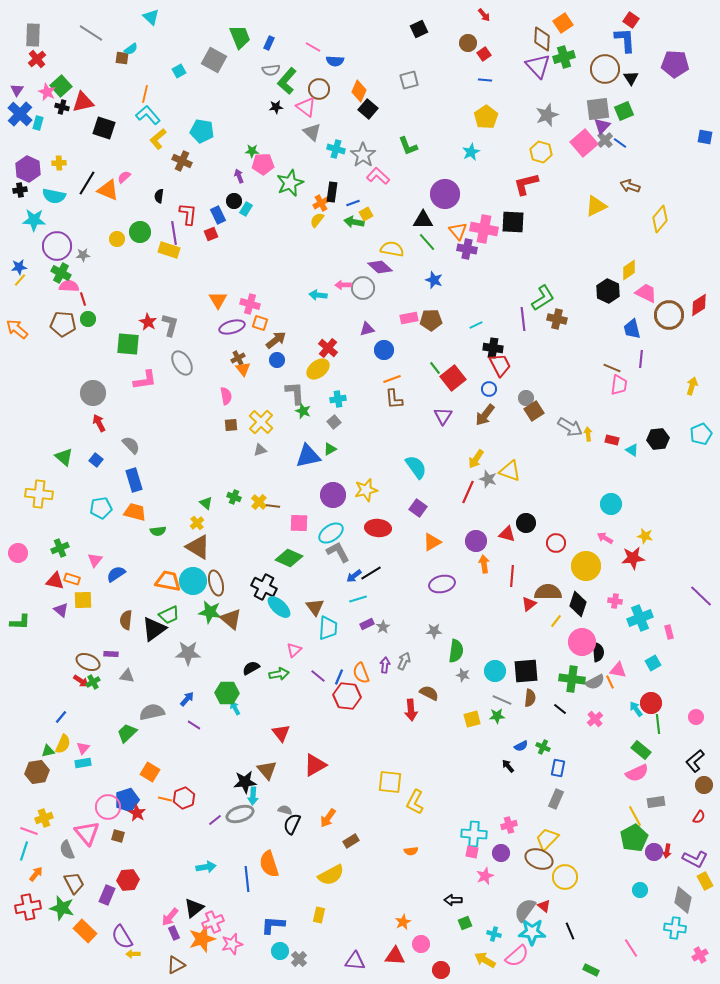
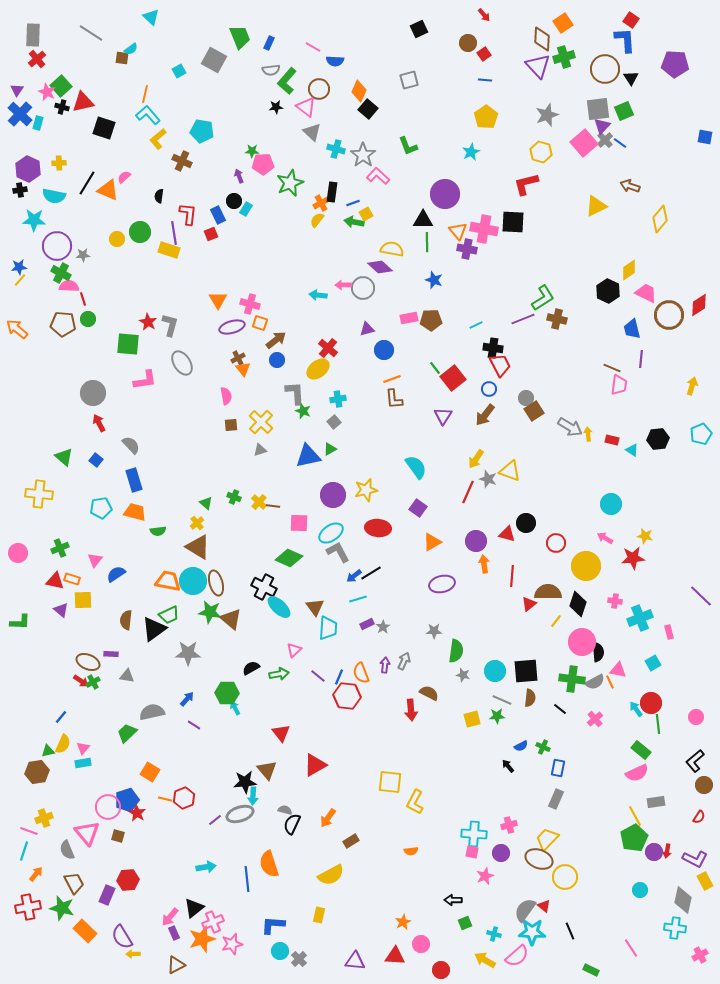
green line at (427, 242): rotated 42 degrees clockwise
purple line at (523, 319): rotated 75 degrees clockwise
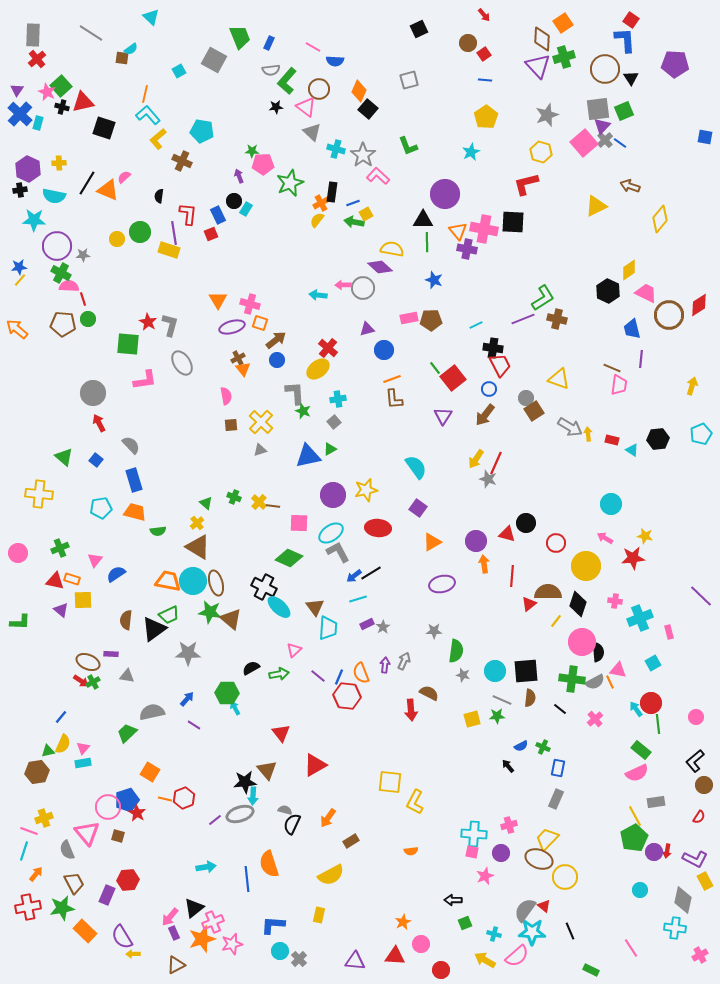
yellow triangle at (510, 471): moved 49 px right, 92 px up
red line at (468, 492): moved 28 px right, 29 px up
green star at (62, 908): rotated 25 degrees counterclockwise
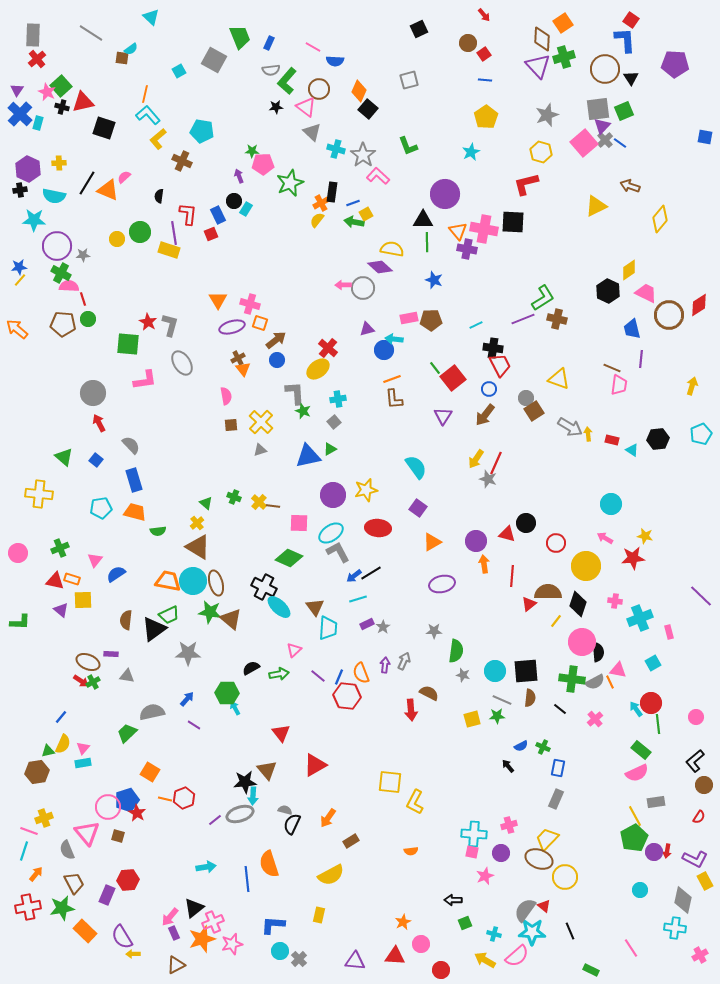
cyan arrow at (318, 295): moved 76 px right, 44 px down
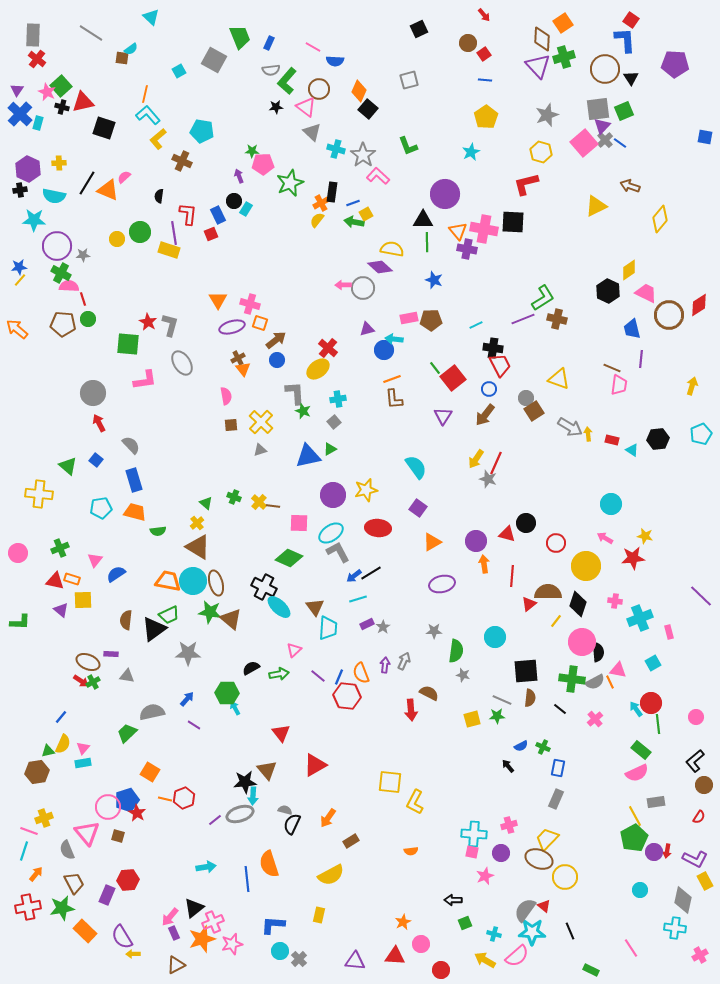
red cross at (37, 59): rotated 12 degrees counterclockwise
green triangle at (64, 457): moved 4 px right, 9 px down
cyan circle at (495, 671): moved 34 px up
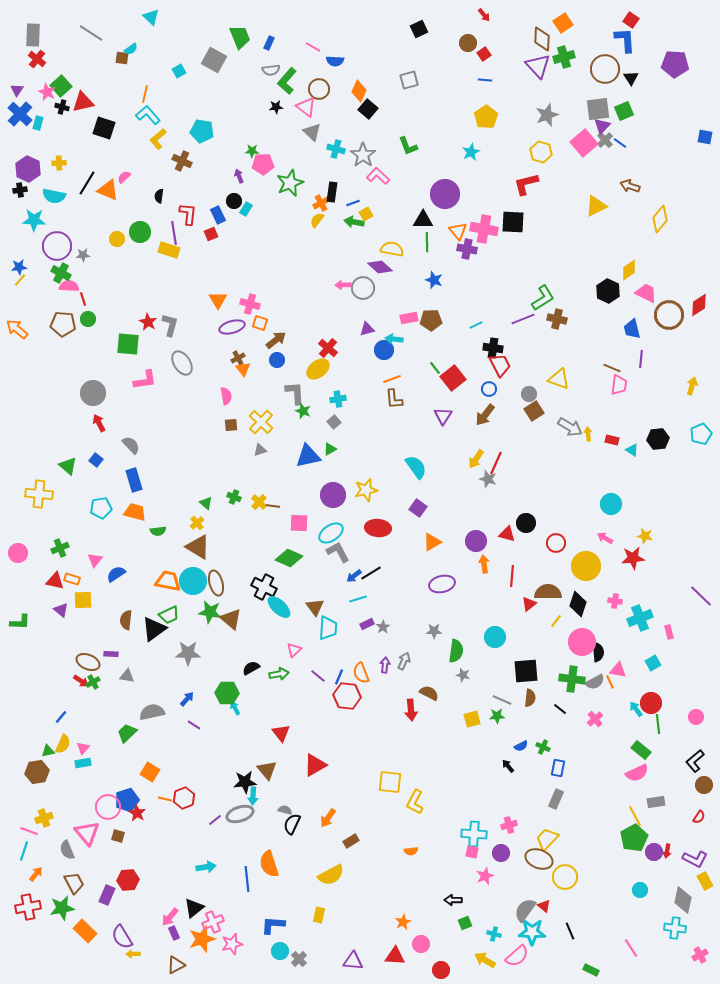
gray circle at (526, 398): moved 3 px right, 4 px up
purple triangle at (355, 961): moved 2 px left
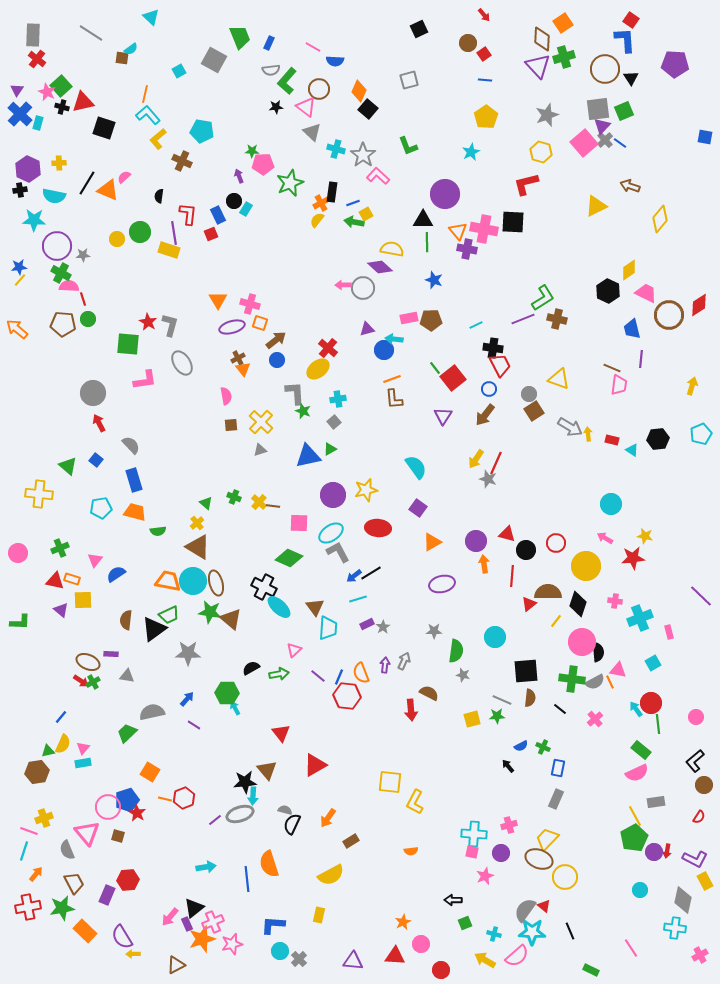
black circle at (526, 523): moved 27 px down
purple rectangle at (174, 933): moved 13 px right, 9 px up
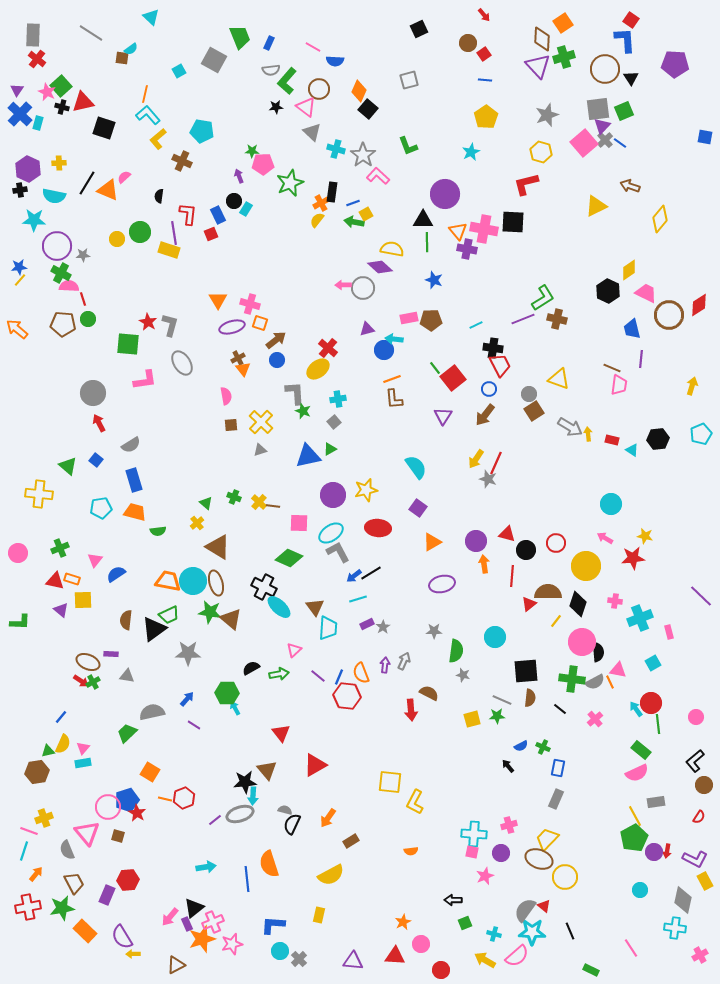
gray semicircle at (131, 445): rotated 102 degrees clockwise
brown triangle at (198, 547): moved 20 px right
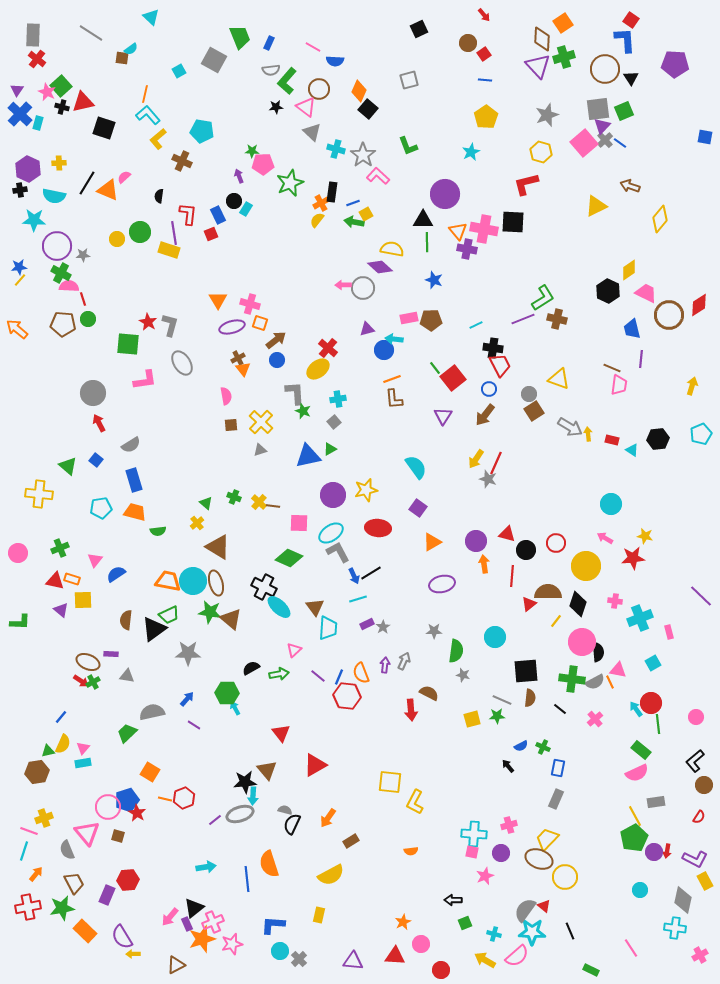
blue arrow at (354, 576): rotated 77 degrees counterclockwise
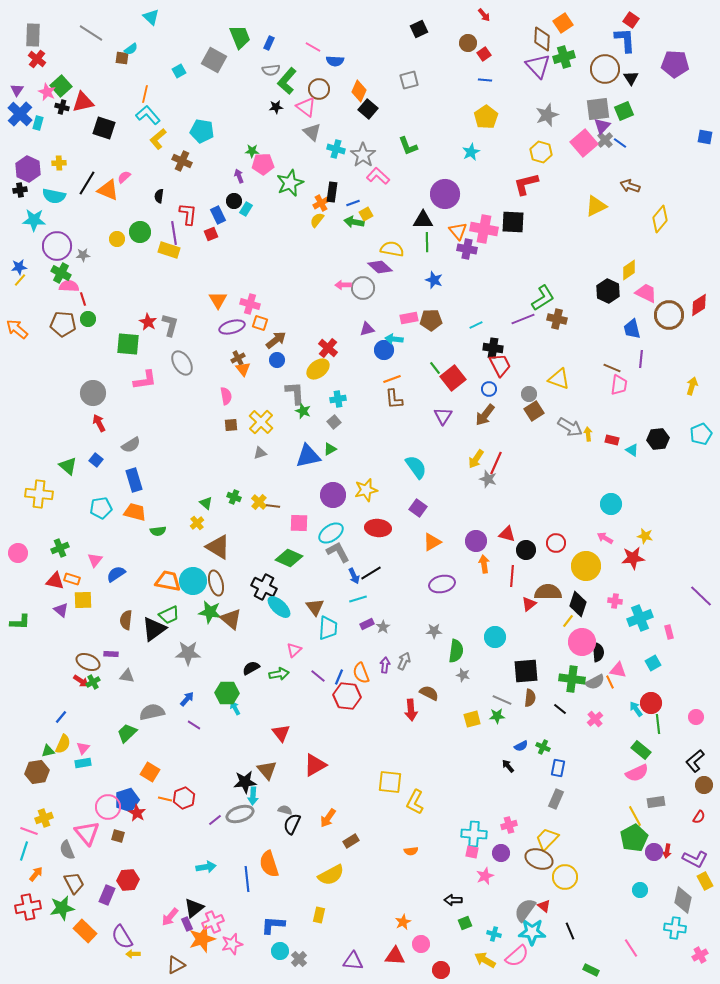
gray triangle at (260, 450): moved 3 px down
yellow line at (556, 621): moved 12 px right
